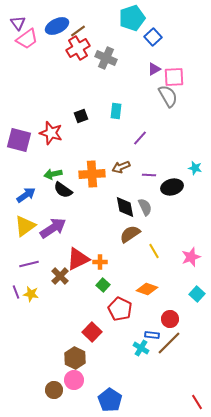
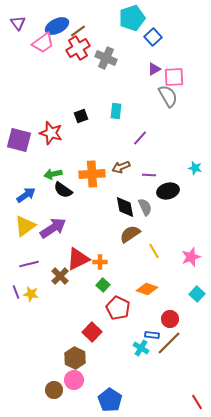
pink trapezoid at (27, 39): moved 16 px right, 4 px down
black ellipse at (172, 187): moved 4 px left, 4 px down
red pentagon at (120, 309): moved 2 px left, 1 px up
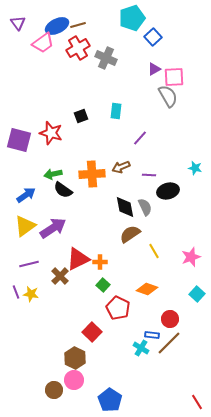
brown line at (78, 31): moved 6 px up; rotated 21 degrees clockwise
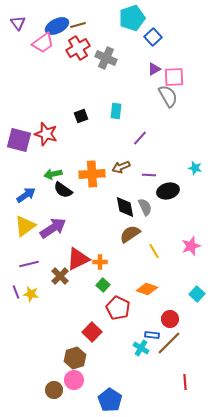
red star at (51, 133): moved 5 px left, 1 px down
pink star at (191, 257): moved 11 px up
brown hexagon at (75, 358): rotated 15 degrees clockwise
red line at (197, 402): moved 12 px left, 20 px up; rotated 28 degrees clockwise
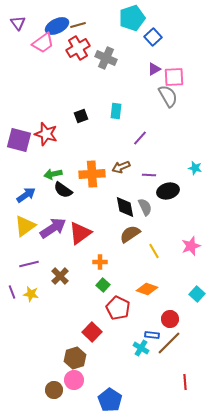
red triangle at (78, 259): moved 2 px right, 26 px up; rotated 10 degrees counterclockwise
purple line at (16, 292): moved 4 px left
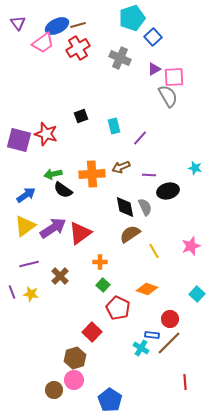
gray cross at (106, 58): moved 14 px right
cyan rectangle at (116, 111): moved 2 px left, 15 px down; rotated 21 degrees counterclockwise
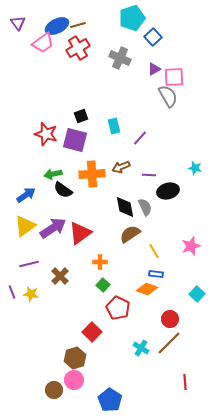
purple square at (19, 140): moved 56 px right
blue rectangle at (152, 335): moved 4 px right, 61 px up
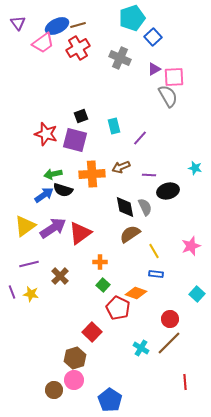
black semicircle at (63, 190): rotated 18 degrees counterclockwise
blue arrow at (26, 195): moved 18 px right
orange diamond at (147, 289): moved 11 px left, 4 px down
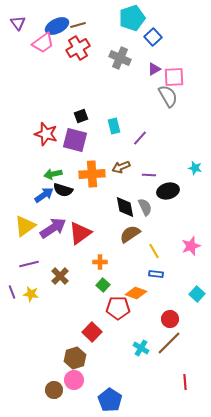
red pentagon at (118, 308): rotated 25 degrees counterclockwise
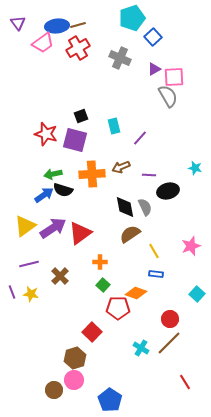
blue ellipse at (57, 26): rotated 20 degrees clockwise
red line at (185, 382): rotated 28 degrees counterclockwise
